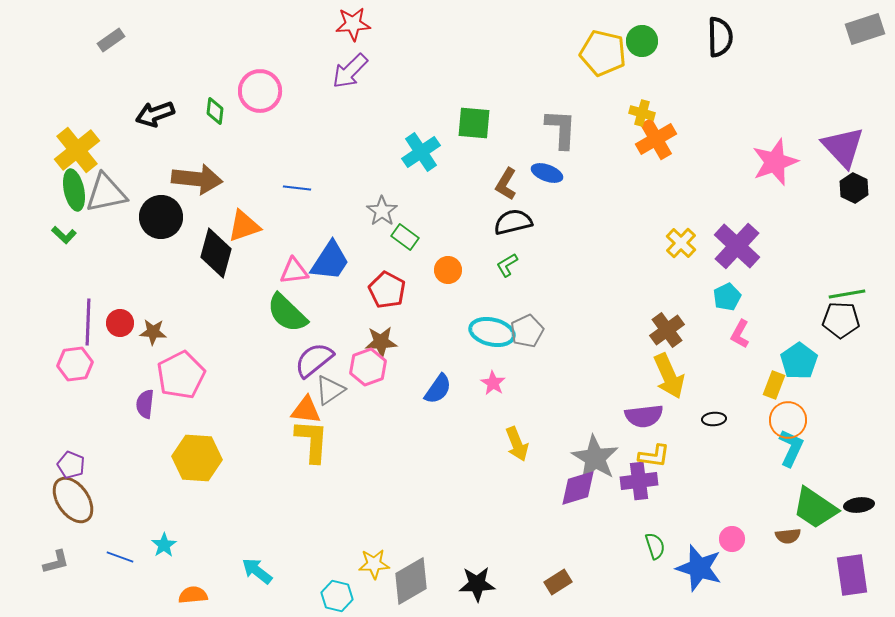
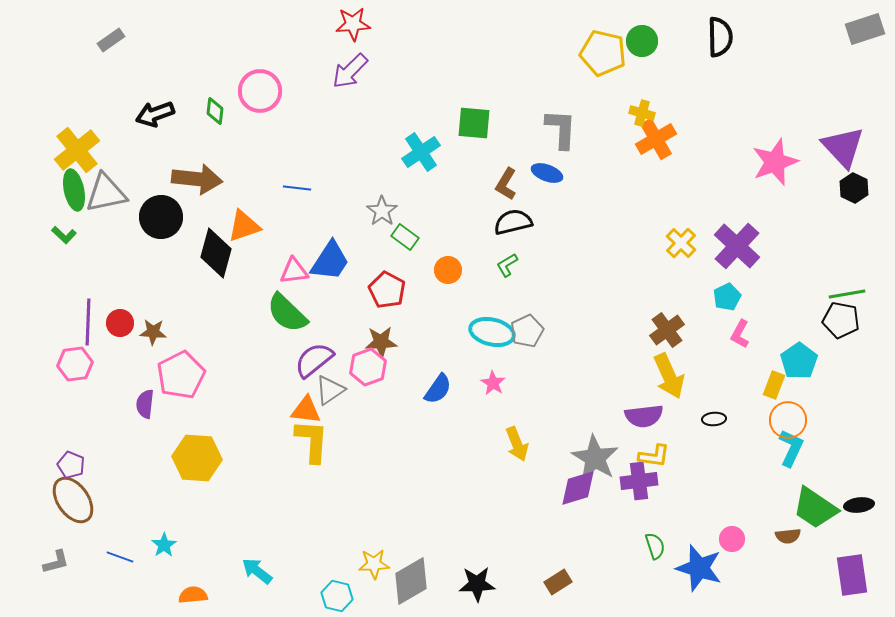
black pentagon at (841, 320): rotated 9 degrees clockwise
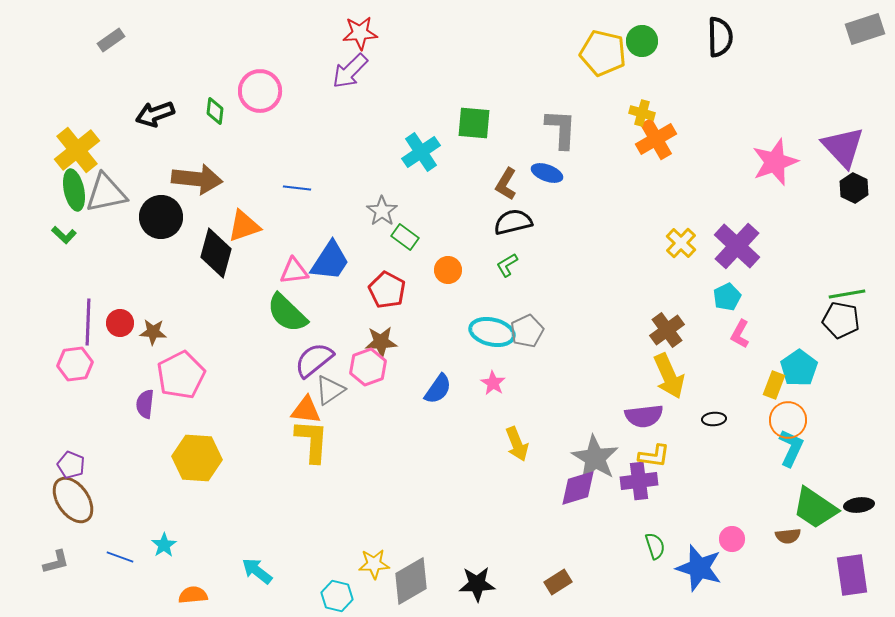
red star at (353, 24): moved 7 px right, 9 px down
cyan pentagon at (799, 361): moved 7 px down
